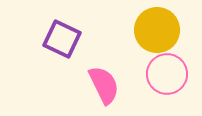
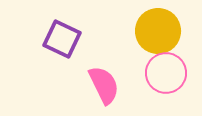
yellow circle: moved 1 px right, 1 px down
pink circle: moved 1 px left, 1 px up
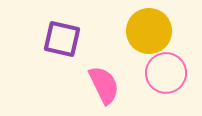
yellow circle: moved 9 px left
purple square: rotated 12 degrees counterclockwise
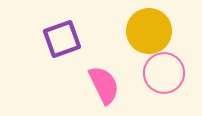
purple square: rotated 33 degrees counterclockwise
pink circle: moved 2 px left
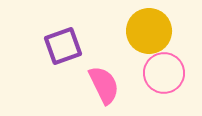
purple square: moved 1 px right, 7 px down
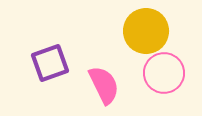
yellow circle: moved 3 px left
purple square: moved 13 px left, 17 px down
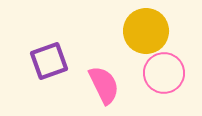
purple square: moved 1 px left, 2 px up
